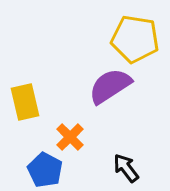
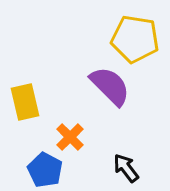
purple semicircle: rotated 78 degrees clockwise
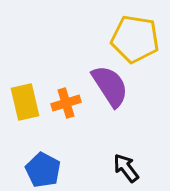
purple semicircle: rotated 12 degrees clockwise
orange cross: moved 4 px left, 34 px up; rotated 28 degrees clockwise
blue pentagon: moved 2 px left
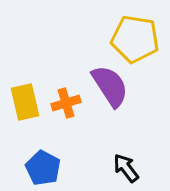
blue pentagon: moved 2 px up
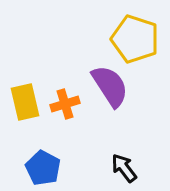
yellow pentagon: rotated 9 degrees clockwise
orange cross: moved 1 px left, 1 px down
black arrow: moved 2 px left
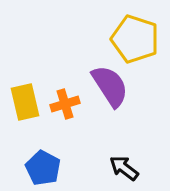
black arrow: rotated 16 degrees counterclockwise
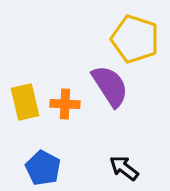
orange cross: rotated 20 degrees clockwise
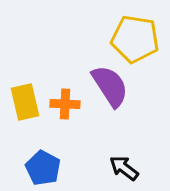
yellow pentagon: rotated 9 degrees counterclockwise
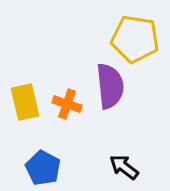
purple semicircle: rotated 27 degrees clockwise
orange cross: moved 2 px right; rotated 16 degrees clockwise
black arrow: moved 1 px up
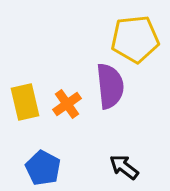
yellow pentagon: rotated 15 degrees counterclockwise
orange cross: rotated 36 degrees clockwise
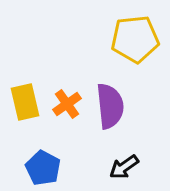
purple semicircle: moved 20 px down
black arrow: rotated 72 degrees counterclockwise
